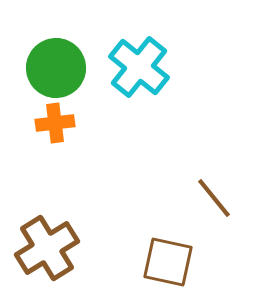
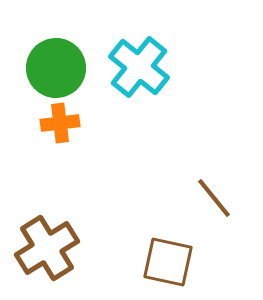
orange cross: moved 5 px right
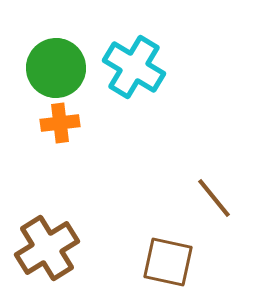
cyan cross: moved 5 px left; rotated 8 degrees counterclockwise
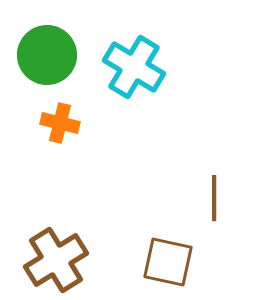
green circle: moved 9 px left, 13 px up
orange cross: rotated 21 degrees clockwise
brown line: rotated 39 degrees clockwise
brown cross: moved 9 px right, 12 px down
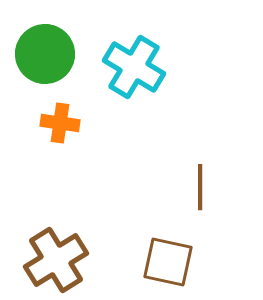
green circle: moved 2 px left, 1 px up
orange cross: rotated 6 degrees counterclockwise
brown line: moved 14 px left, 11 px up
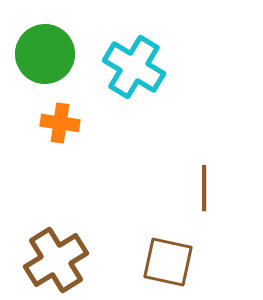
brown line: moved 4 px right, 1 px down
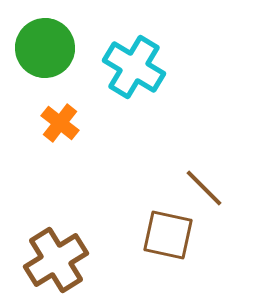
green circle: moved 6 px up
orange cross: rotated 30 degrees clockwise
brown line: rotated 45 degrees counterclockwise
brown square: moved 27 px up
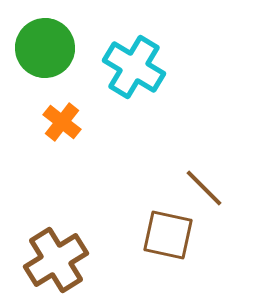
orange cross: moved 2 px right, 1 px up
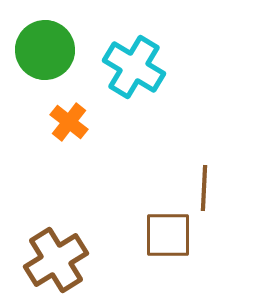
green circle: moved 2 px down
orange cross: moved 7 px right
brown line: rotated 48 degrees clockwise
brown square: rotated 12 degrees counterclockwise
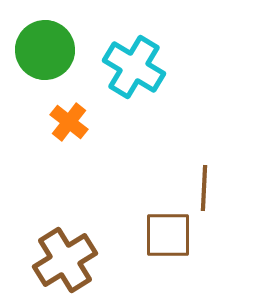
brown cross: moved 9 px right
